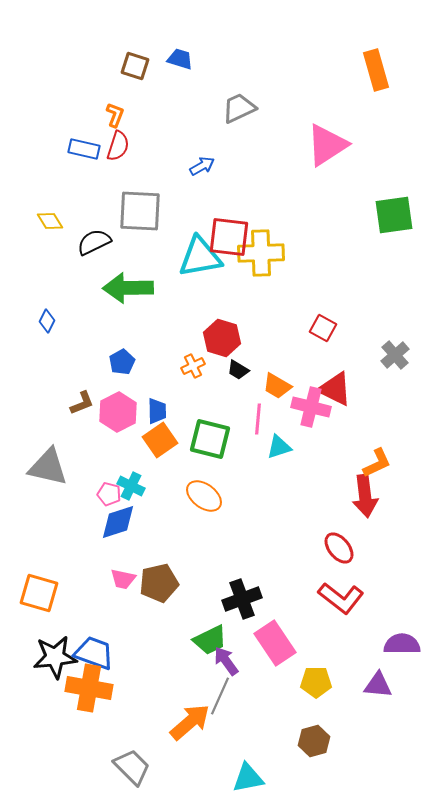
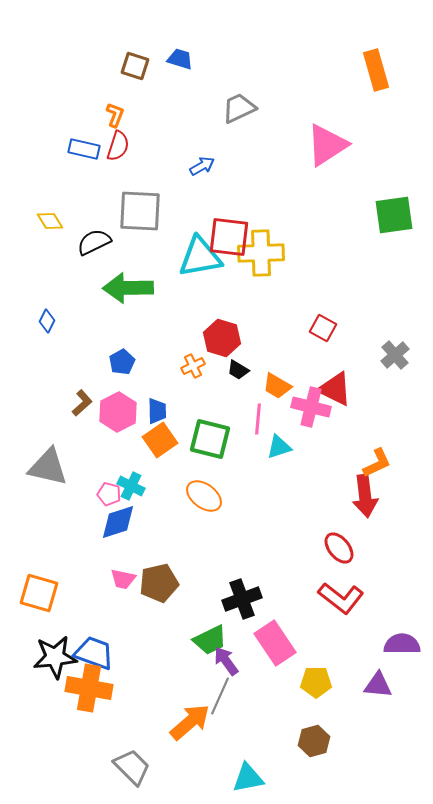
brown L-shape at (82, 403): rotated 20 degrees counterclockwise
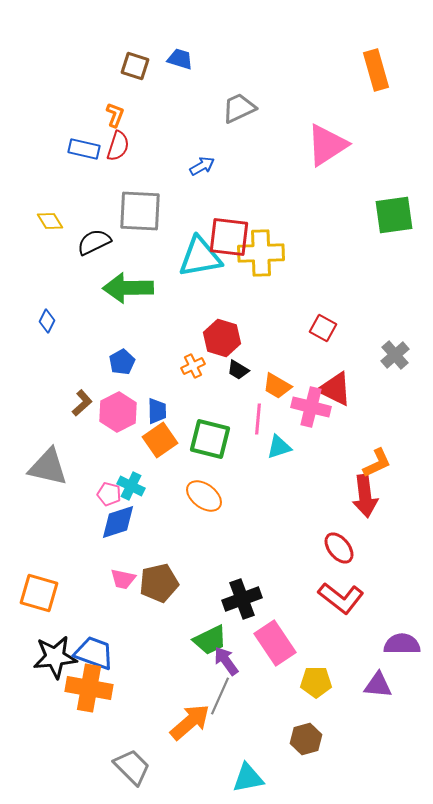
brown hexagon at (314, 741): moved 8 px left, 2 px up
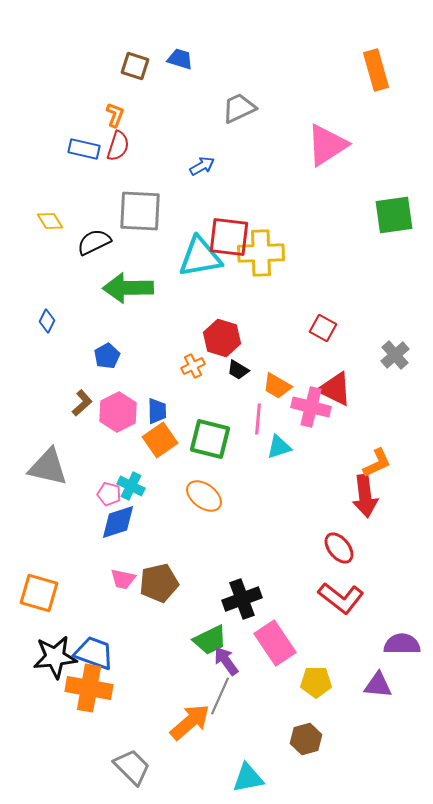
blue pentagon at (122, 362): moved 15 px left, 6 px up
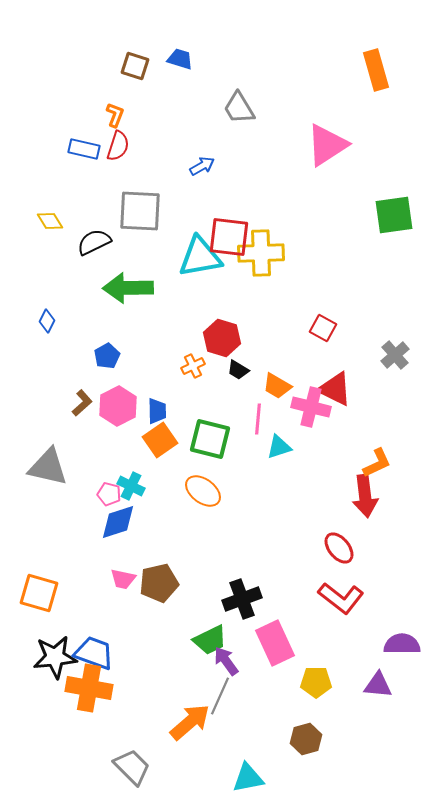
gray trapezoid at (239, 108): rotated 96 degrees counterclockwise
pink hexagon at (118, 412): moved 6 px up
orange ellipse at (204, 496): moved 1 px left, 5 px up
pink rectangle at (275, 643): rotated 9 degrees clockwise
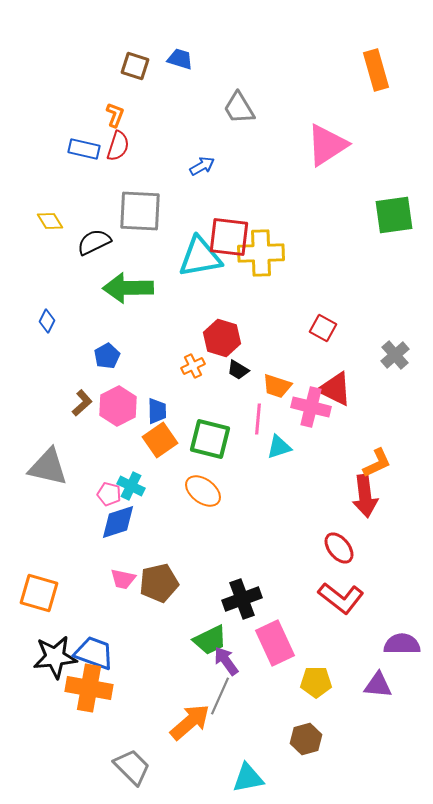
orange trapezoid at (277, 386): rotated 12 degrees counterclockwise
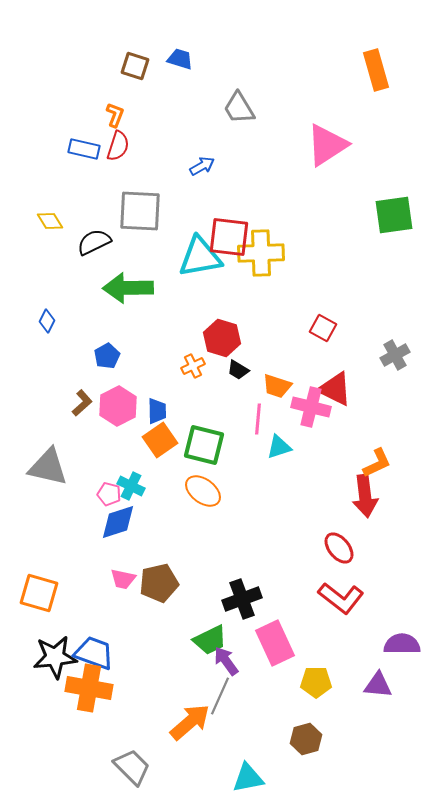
gray cross at (395, 355): rotated 12 degrees clockwise
green square at (210, 439): moved 6 px left, 6 px down
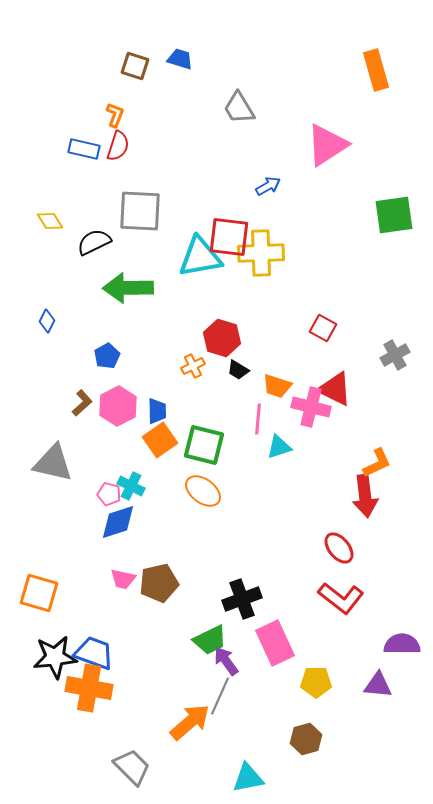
blue arrow at (202, 166): moved 66 px right, 20 px down
gray triangle at (48, 467): moved 5 px right, 4 px up
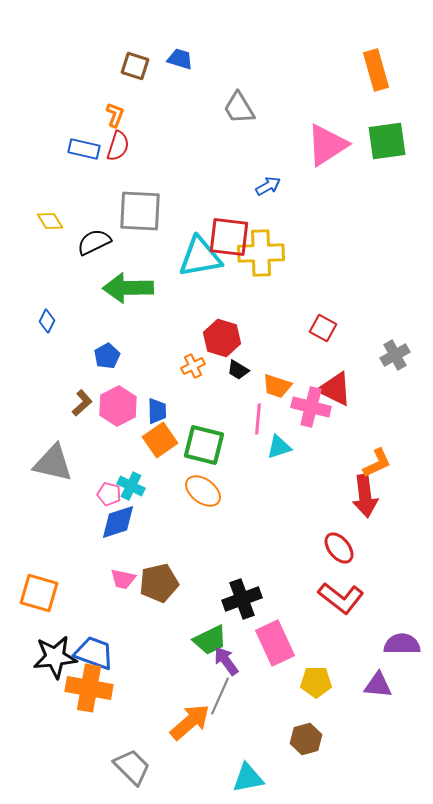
green square at (394, 215): moved 7 px left, 74 px up
